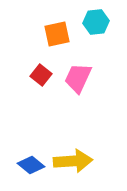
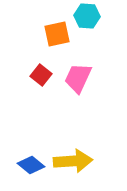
cyan hexagon: moved 9 px left, 6 px up; rotated 10 degrees clockwise
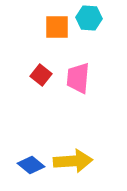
cyan hexagon: moved 2 px right, 2 px down
orange square: moved 7 px up; rotated 12 degrees clockwise
pink trapezoid: rotated 20 degrees counterclockwise
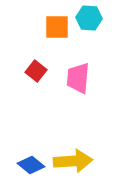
red square: moved 5 px left, 4 px up
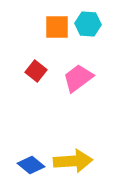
cyan hexagon: moved 1 px left, 6 px down
pink trapezoid: rotated 48 degrees clockwise
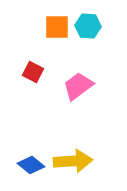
cyan hexagon: moved 2 px down
red square: moved 3 px left, 1 px down; rotated 10 degrees counterclockwise
pink trapezoid: moved 8 px down
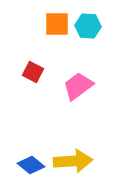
orange square: moved 3 px up
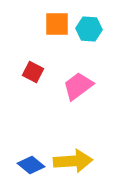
cyan hexagon: moved 1 px right, 3 px down
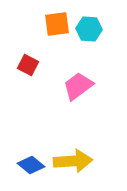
orange square: rotated 8 degrees counterclockwise
red square: moved 5 px left, 7 px up
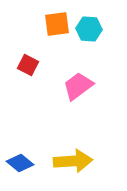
blue diamond: moved 11 px left, 2 px up
